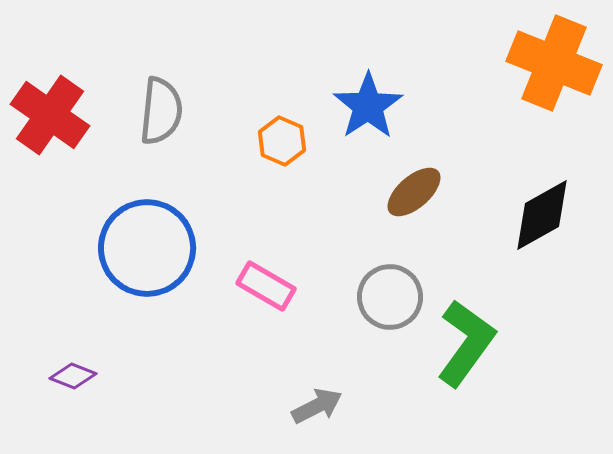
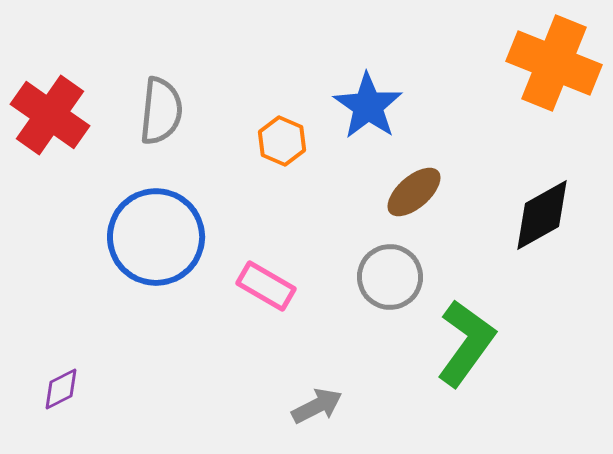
blue star: rotated 4 degrees counterclockwise
blue circle: moved 9 px right, 11 px up
gray circle: moved 20 px up
purple diamond: moved 12 px left, 13 px down; rotated 48 degrees counterclockwise
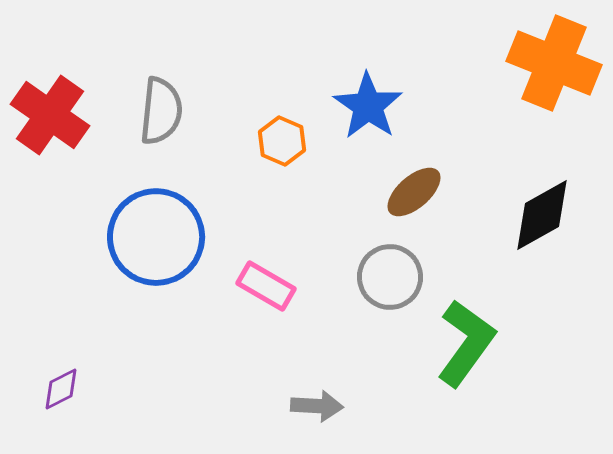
gray arrow: rotated 30 degrees clockwise
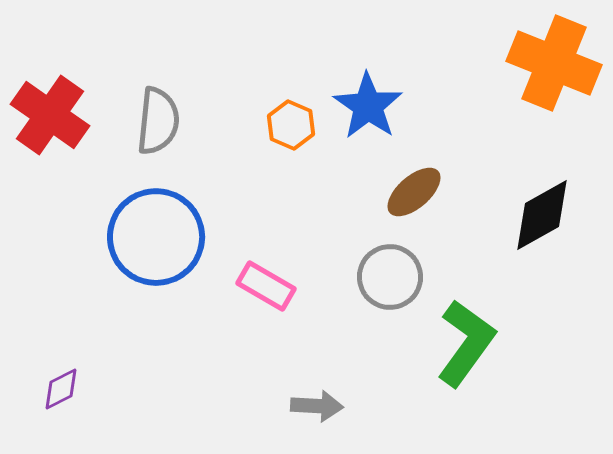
gray semicircle: moved 3 px left, 10 px down
orange hexagon: moved 9 px right, 16 px up
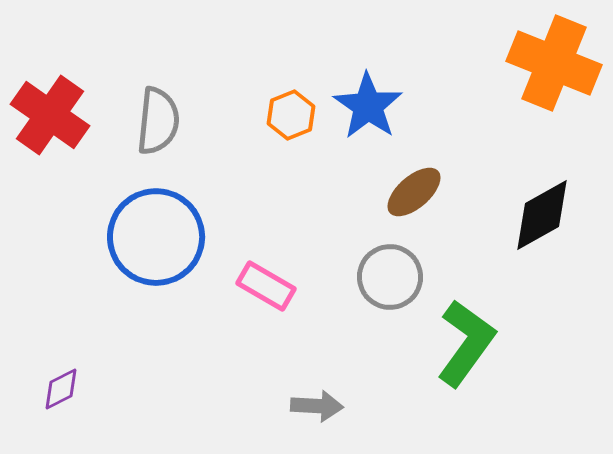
orange hexagon: moved 10 px up; rotated 15 degrees clockwise
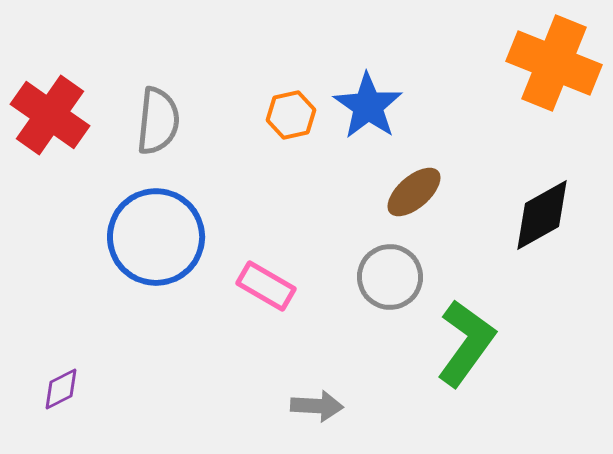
orange hexagon: rotated 9 degrees clockwise
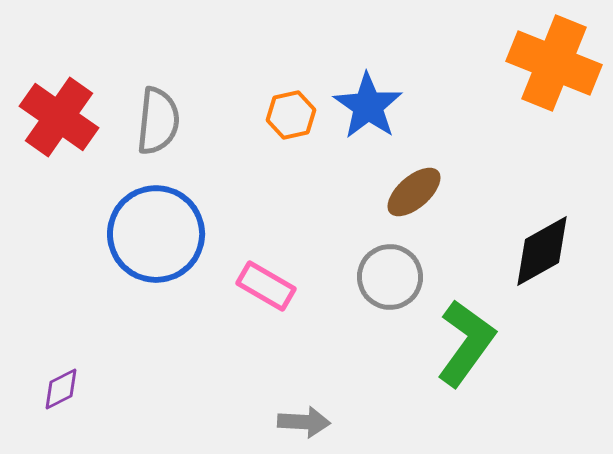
red cross: moved 9 px right, 2 px down
black diamond: moved 36 px down
blue circle: moved 3 px up
gray arrow: moved 13 px left, 16 px down
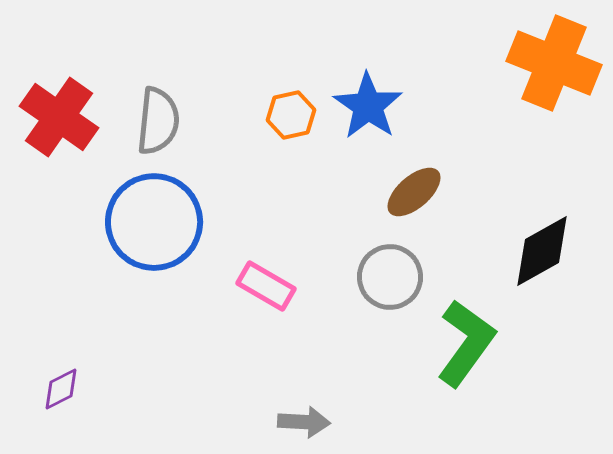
blue circle: moved 2 px left, 12 px up
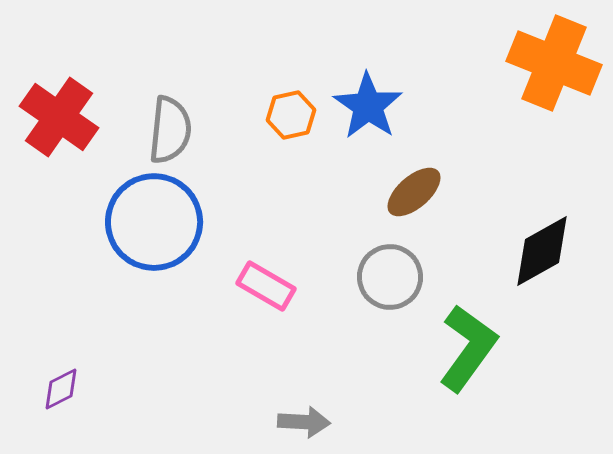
gray semicircle: moved 12 px right, 9 px down
green L-shape: moved 2 px right, 5 px down
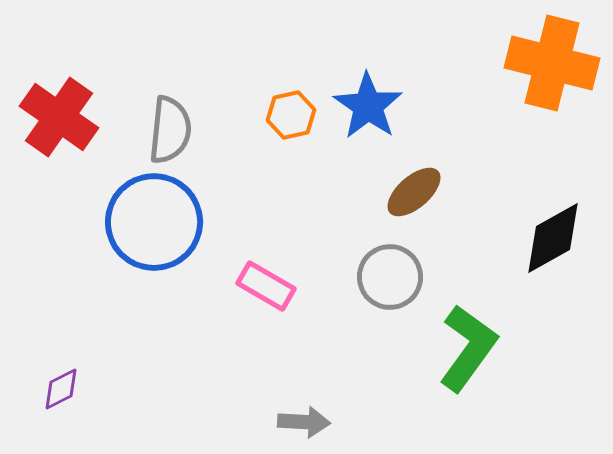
orange cross: moved 2 px left; rotated 8 degrees counterclockwise
black diamond: moved 11 px right, 13 px up
